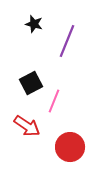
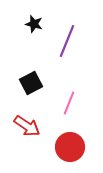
pink line: moved 15 px right, 2 px down
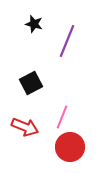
pink line: moved 7 px left, 14 px down
red arrow: moved 2 px left, 1 px down; rotated 12 degrees counterclockwise
